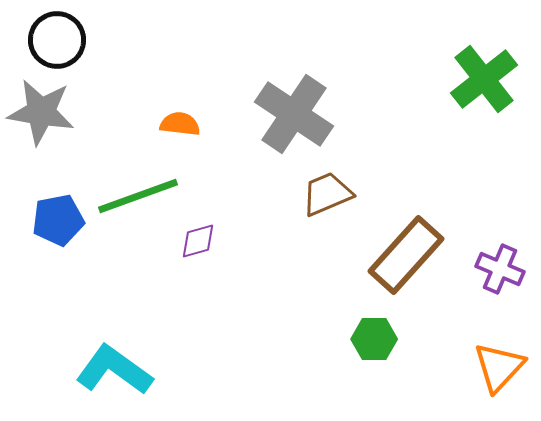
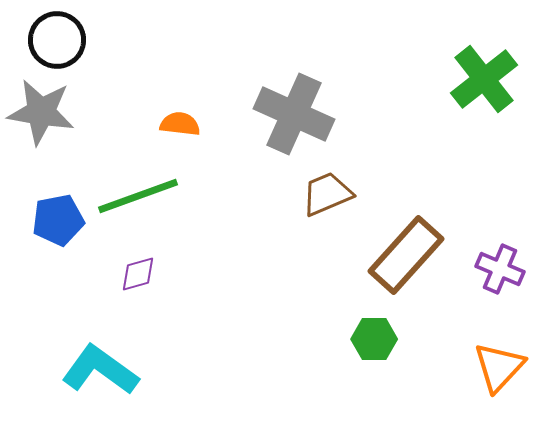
gray cross: rotated 10 degrees counterclockwise
purple diamond: moved 60 px left, 33 px down
cyan L-shape: moved 14 px left
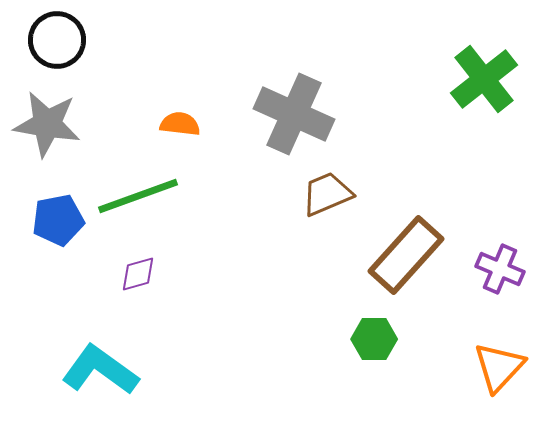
gray star: moved 6 px right, 12 px down
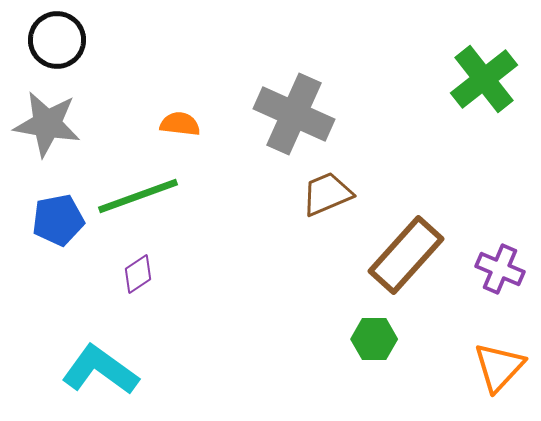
purple diamond: rotated 18 degrees counterclockwise
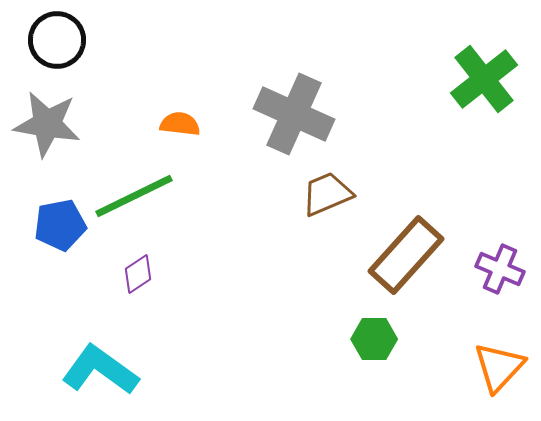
green line: moved 4 px left; rotated 6 degrees counterclockwise
blue pentagon: moved 2 px right, 5 px down
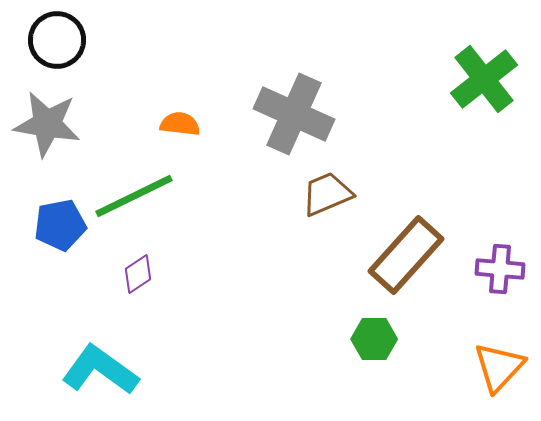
purple cross: rotated 18 degrees counterclockwise
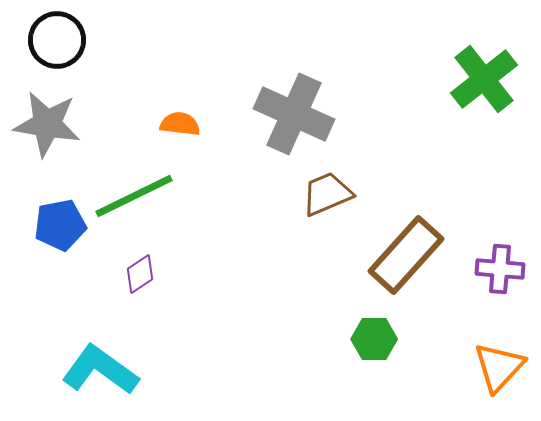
purple diamond: moved 2 px right
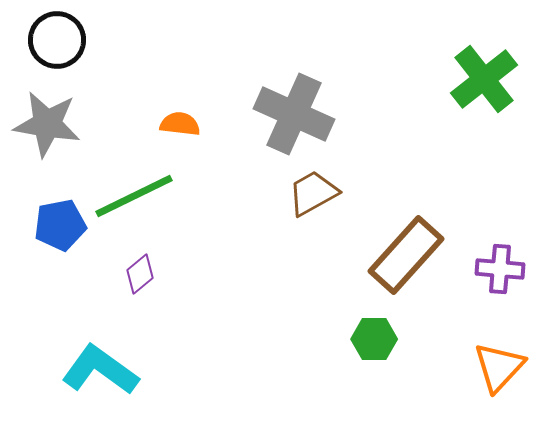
brown trapezoid: moved 14 px left, 1 px up; rotated 6 degrees counterclockwise
purple diamond: rotated 6 degrees counterclockwise
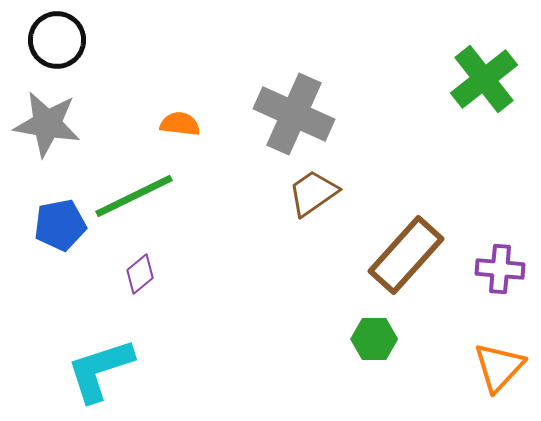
brown trapezoid: rotated 6 degrees counterclockwise
cyan L-shape: rotated 54 degrees counterclockwise
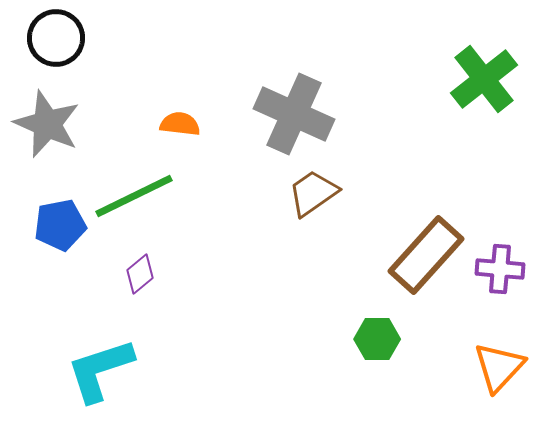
black circle: moved 1 px left, 2 px up
gray star: rotated 14 degrees clockwise
brown rectangle: moved 20 px right
green hexagon: moved 3 px right
